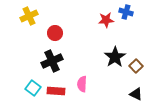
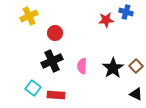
black star: moved 2 px left, 11 px down
pink semicircle: moved 18 px up
red rectangle: moved 4 px down
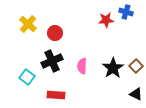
yellow cross: moved 1 px left, 8 px down; rotated 24 degrees counterclockwise
cyan square: moved 6 px left, 11 px up
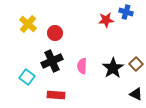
brown square: moved 2 px up
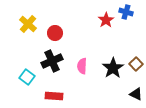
red star: rotated 28 degrees counterclockwise
red rectangle: moved 2 px left, 1 px down
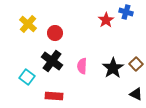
black cross: rotated 30 degrees counterclockwise
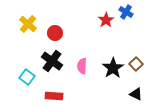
blue cross: rotated 16 degrees clockwise
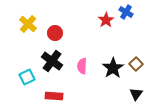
cyan square: rotated 28 degrees clockwise
black triangle: rotated 40 degrees clockwise
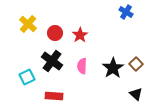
red star: moved 26 px left, 15 px down
black triangle: rotated 24 degrees counterclockwise
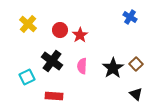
blue cross: moved 4 px right, 5 px down
red circle: moved 5 px right, 3 px up
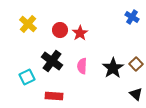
blue cross: moved 2 px right
red star: moved 2 px up
